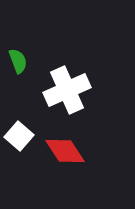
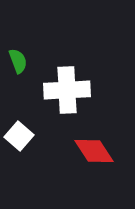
white cross: rotated 21 degrees clockwise
red diamond: moved 29 px right
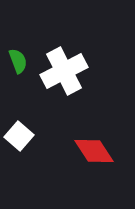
white cross: moved 3 px left, 19 px up; rotated 24 degrees counterclockwise
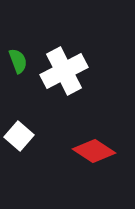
red diamond: rotated 24 degrees counterclockwise
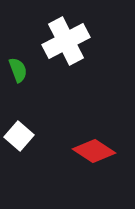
green semicircle: moved 9 px down
white cross: moved 2 px right, 30 px up
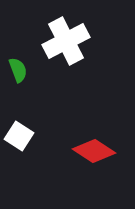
white square: rotated 8 degrees counterclockwise
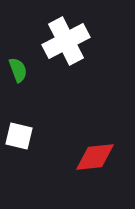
white square: rotated 20 degrees counterclockwise
red diamond: moved 1 px right, 6 px down; rotated 39 degrees counterclockwise
